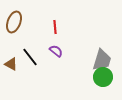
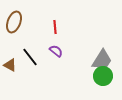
gray trapezoid: rotated 15 degrees clockwise
brown triangle: moved 1 px left, 1 px down
green circle: moved 1 px up
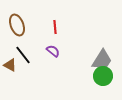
brown ellipse: moved 3 px right, 3 px down; rotated 40 degrees counterclockwise
purple semicircle: moved 3 px left
black line: moved 7 px left, 2 px up
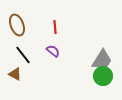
brown triangle: moved 5 px right, 9 px down
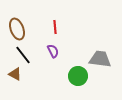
brown ellipse: moved 4 px down
purple semicircle: rotated 24 degrees clockwise
gray trapezoid: moved 2 px left, 1 px up; rotated 115 degrees counterclockwise
green circle: moved 25 px left
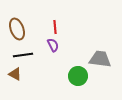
purple semicircle: moved 6 px up
black line: rotated 60 degrees counterclockwise
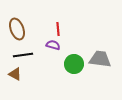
red line: moved 3 px right, 2 px down
purple semicircle: rotated 48 degrees counterclockwise
green circle: moved 4 px left, 12 px up
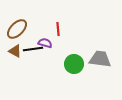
brown ellipse: rotated 65 degrees clockwise
purple semicircle: moved 8 px left, 2 px up
black line: moved 10 px right, 6 px up
brown triangle: moved 23 px up
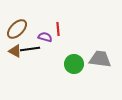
purple semicircle: moved 6 px up
black line: moved 3 px left
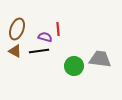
brown ellipse: rotated 25 degrees counterclockwise
black line: moved 9 px right, 2 px down
green circle: moved 2 px down
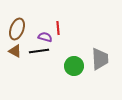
red line: moved 1 px up
gray trapezoid: rotated 80 degrees clockwise
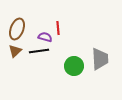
brown triangle: rotated 48 degrees clockwise
